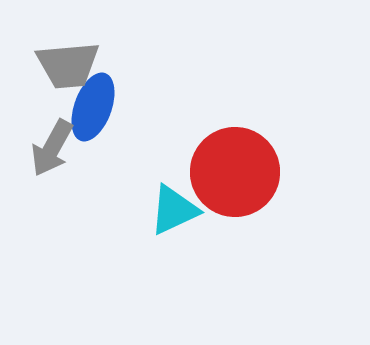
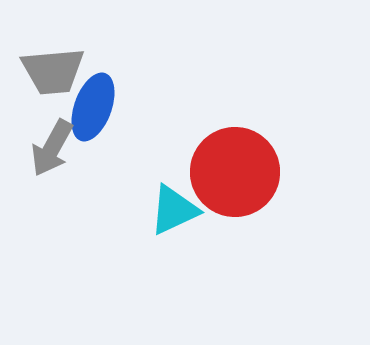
gray trapezoid: moved 15 px left, 6 px down
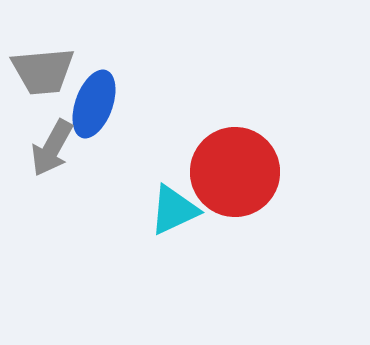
gray trapezoid: moved 10 px left
blue ellipse: moved 1 px right, 3 px up
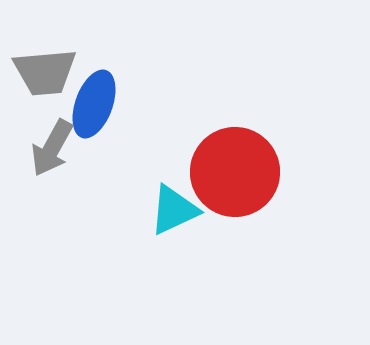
gray trapezoid: moved 2 px right, 1 px down
